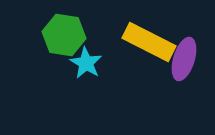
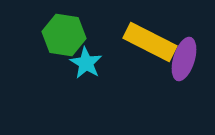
yellow rectangle: moved 1 px right
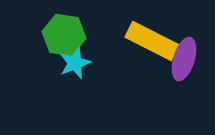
yellow rectangle: moved 2 px right, 1 px up
cyan star: moved 11 px left; rotated 20 degrees clockwise
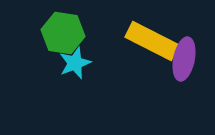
green hexagon: moved 1 px left, 2 px up
purple ellipse: rotated 6 degrees counterclockwise
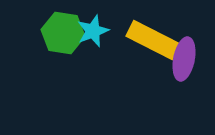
yellow rectangle: moved 1 px right, 1 px up
cyan star: moved 18 px right, 32 px up
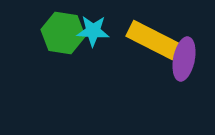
cyan star: rotated 24 degrees clockwise
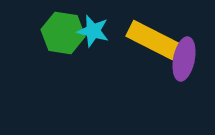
cyan star: rotated 12 degrees clockwise
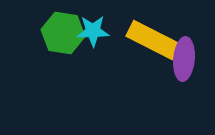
cyan star: rotated 16 degrees counterclockwise
purple ellipse: rotated 6 degrees counterclockwise
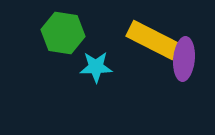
cyan star: moved 3 px right, 36 px down
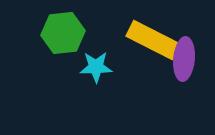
green hexagon: rotated 15 degrees counterclockwise
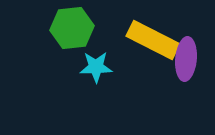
green hexagon: moved 9 px right, 5 px up
purple ellipse: moved 2 px right
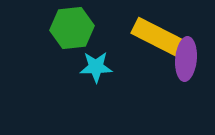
yellow rectangle: moved 5 px right, 3 px up
